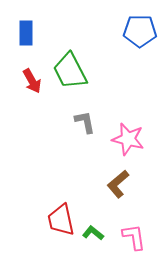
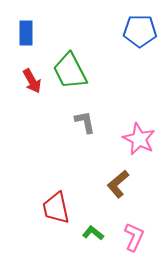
pink star: moved 11 px right; rotated 12 degrees clockwise
red trapezoid: moved 5 px left, 12 px up
pink L-shape: rotated 32 degrees clockwise
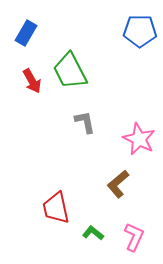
blue rectangle: rotated 30 degrees clockwise
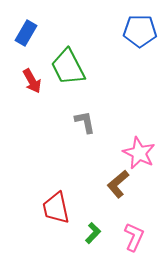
green trapezoid: moved 2 px left, 4 px up
pink star: moved 14 px down
green L-shape: rotated 95 degrees clockwise
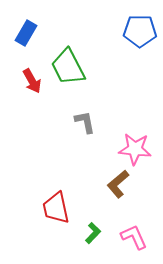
pink star: moved 4 px left, 4 px up; rotated 20 degrees counterclockwise
pink L-shape: rotated 48 degrees counterclockwise
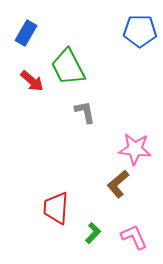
red arrow: rotated 20 degrees counterclockwise
gray L-shape: moved 10 px up
red trapezoid: rotated 16 degrees clockwise
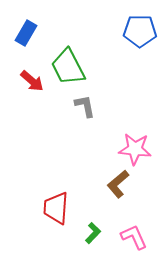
gray L-shape: moved 6 px up
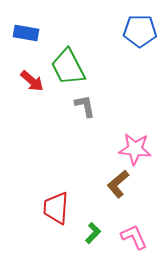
blue rectangle: rotated 70 degrees clockwise
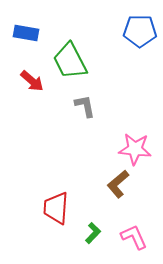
green trapezoid: moved 2 px right, 6 px up
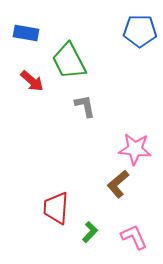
green trapezoid: moved 1 px left
green L-shape: moved 3 px left, 1 px up
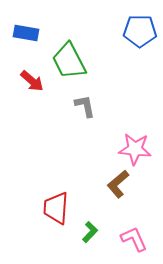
pink L-shape: moved 2 px down
